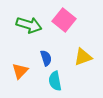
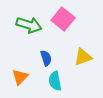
pink square: moved 1 px left, 1 px up
orange triangle: moved 6 px down
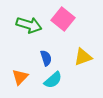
cyan semicircle: moved 2 px left, 1 px up; rotated 120 degrees counterclockwise
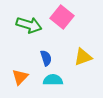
pink square: moved 1 px left, 2 px up
cyan semicircle: rotated 138 degrees counterclockwise
